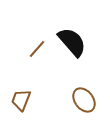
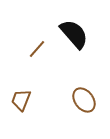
black semicircle: moved 2 px right, 8 px up
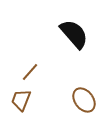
brown line: moved 7 px left, 23 px down
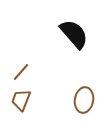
brown line: moved 9 px left
brown ellipse: rotated 45 degrees clockwise
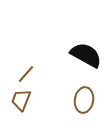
black semicircle: moved 12 px right, 21 px down; rotated 20 degrees counterclockwise
brown line: moved 5 px right, 2 px down
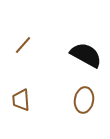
brown line: moved 3 px left, 29 px up
brown trapezoid: rotated 25 degrees counterclockwise
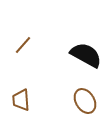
brown ellipse: moved 1 px right, 1 px down; rotated 40 degrees counterclockwise
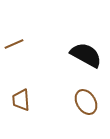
brown line: moved 9 px left, 1 px up; rotated 24 degrees clockwise
brown ellipse: moved 1 px right, 1 px down
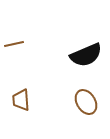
brown line: rotated 12 degrees clockwise
black semicircle: rotated 128 degrees clockwise
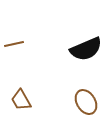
black semicircle: moved 6 px up
brown trapezoid: rotated 25 degrees counterclockwise
